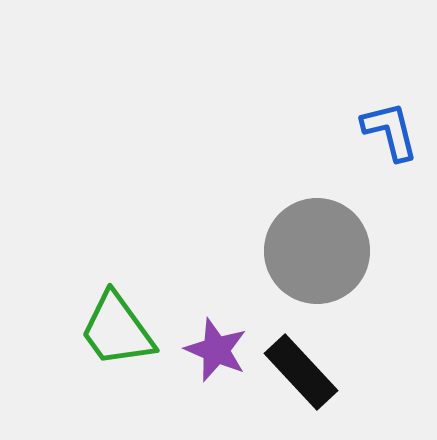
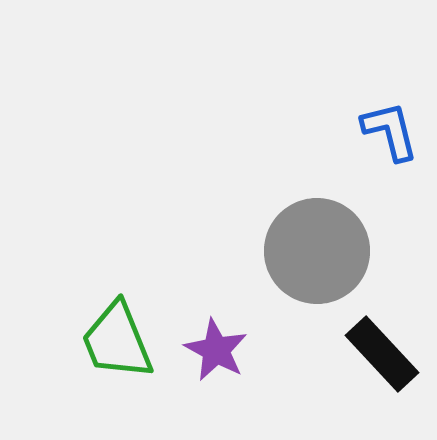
green trapezoid: moved 11 px down; rotated 14 degrees clockwise
purple star: rotated 6 degrees clockwise
black rectangle: moved 81 px right, 18 px up
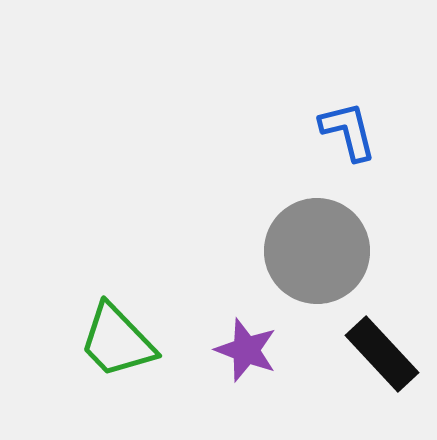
blue L-shape: moved 42 px left
green trapezoid: rotated 22 degrees counterclockwise
purple star: moved 30 px right; rotated 8 degrees counterclockwise
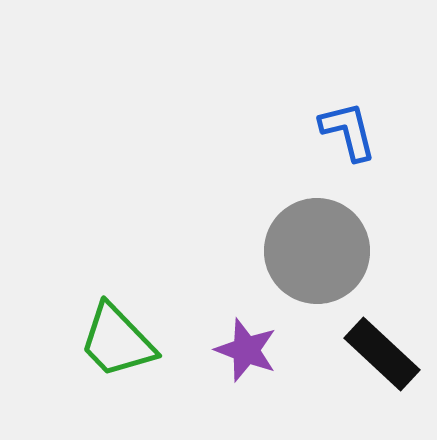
black rectangle: rotated 4 degrees counterclockwise
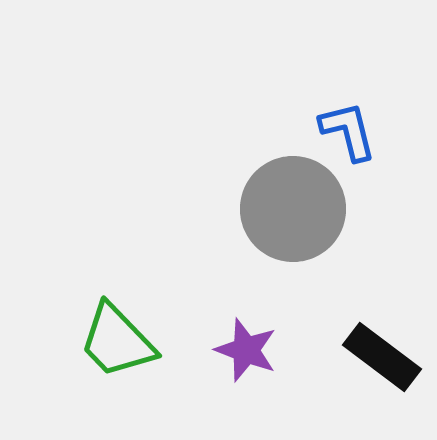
gray circle: moved 24 px left, 42 px up
black rectangle: moved 3 px down; rotated 6 degrees counterclockwise
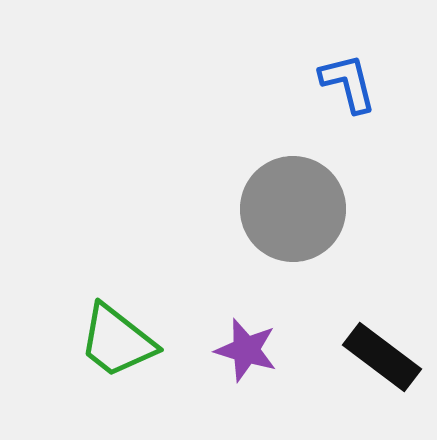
blue L-shape: moved 48 px up
green trapezoid: rotated 8 degrees counterclockwise
purple star: rotated 4 degrees counterclockwise
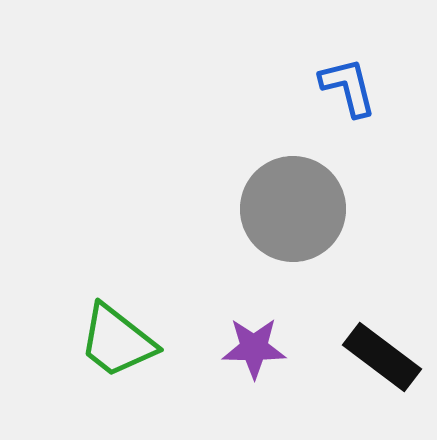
blue L-shape: moved 4 px down
purple star: moved 8 px right, 2 px up; rotated 16 degrees counterclockwise
